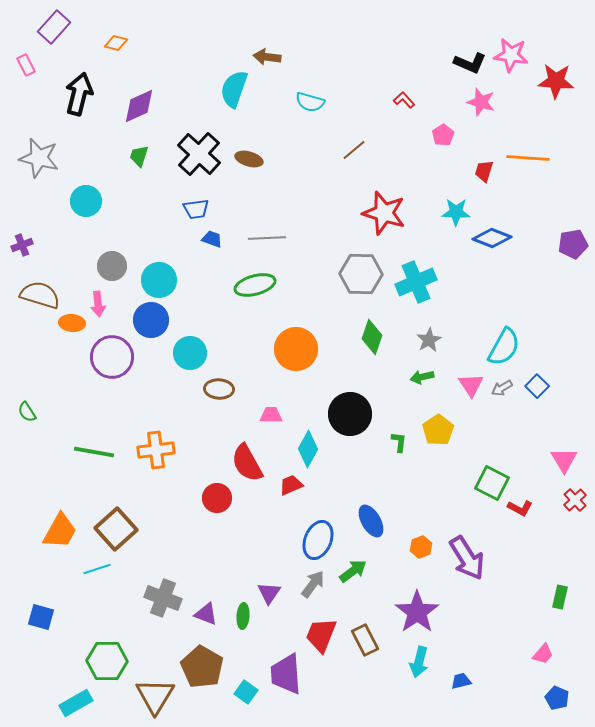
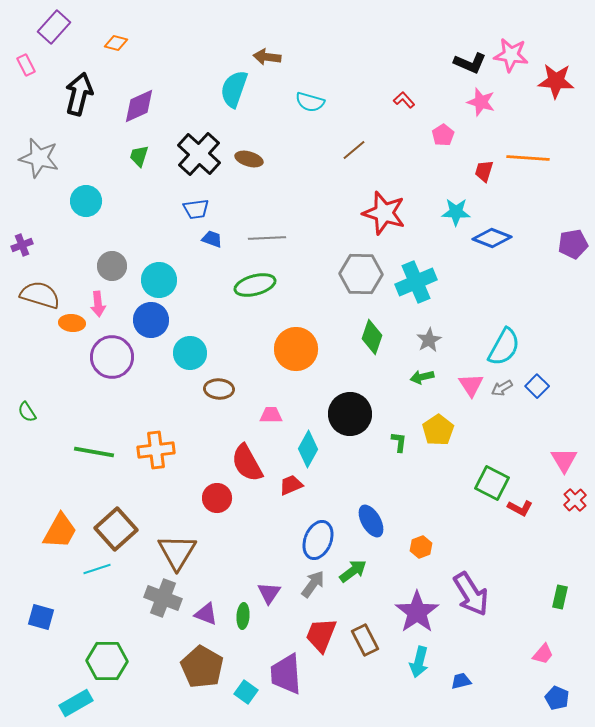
purple arrow at (467, 558): moved 4 px right, 36 px down
brown triangle at (155, 696): moved 22 px right, 144 px up
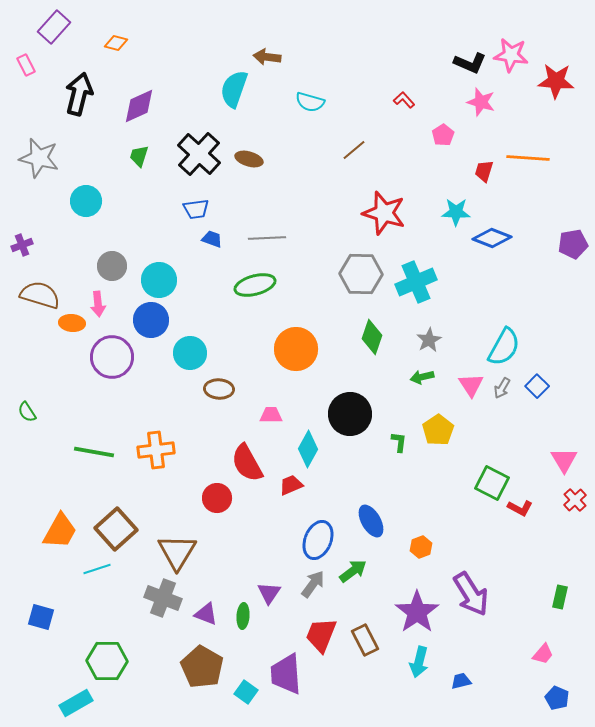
gray arrow at (502, 388): rotated 30 degrees counterclockwise
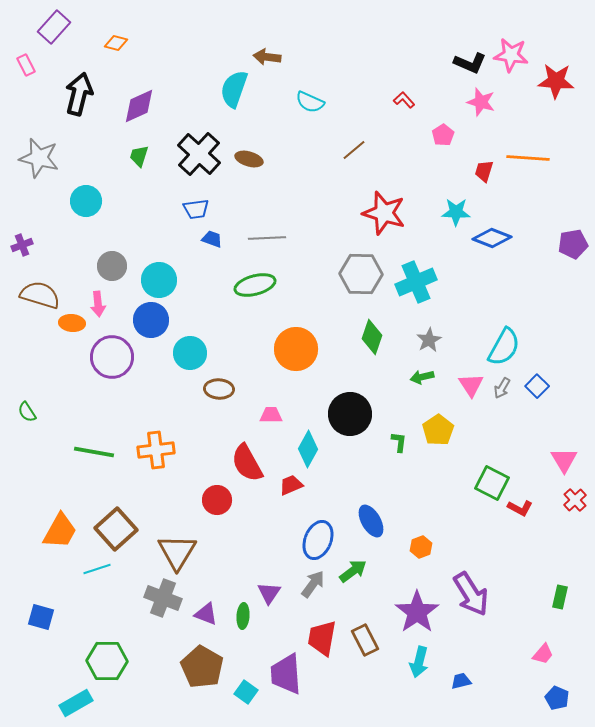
cyan semicircle at (310, 102): rotated 8 degrees clockwise
red circle at (217, 498): moved 2 px down
red trapezoid at (321, 635): moved 1 px right, 3 px down; rotated 12 degrees counterclockwise
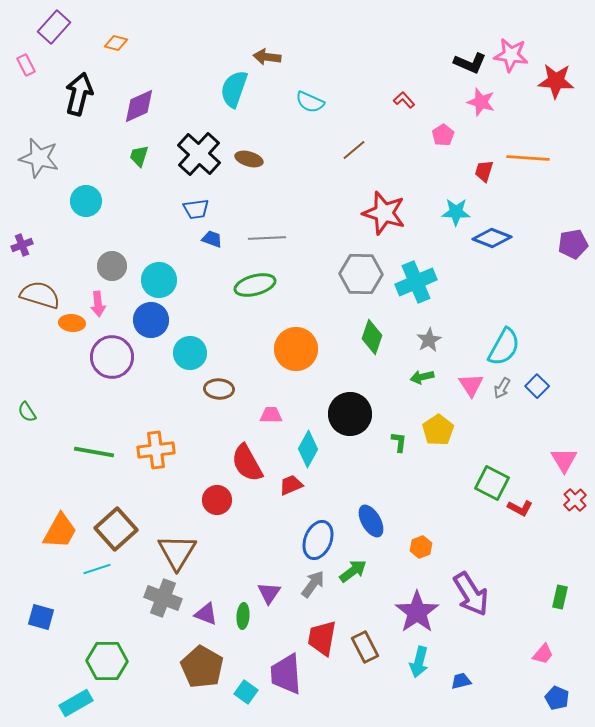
brown rectangle at (365, 640): moved 7 px down
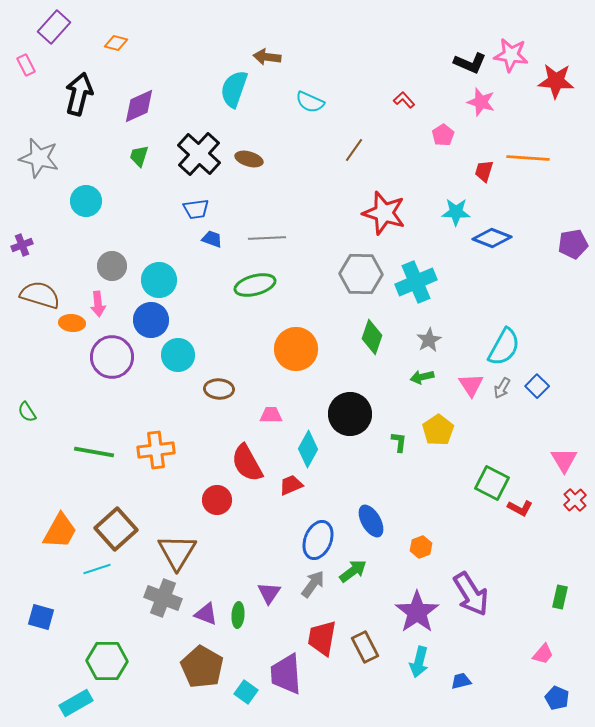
brown line at (354, 150): rotated 15 degrees counterclockwise
cyan circle at (190, 353): moved 12 px left, 2 px down
green ellipse at (243, 616): moved 5 px left, 1 px up
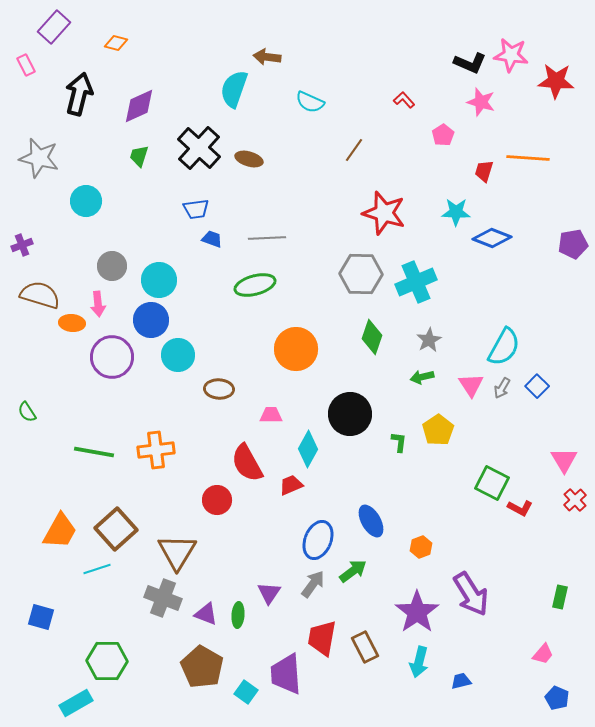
black cross at (199, 154): moved 6 px up
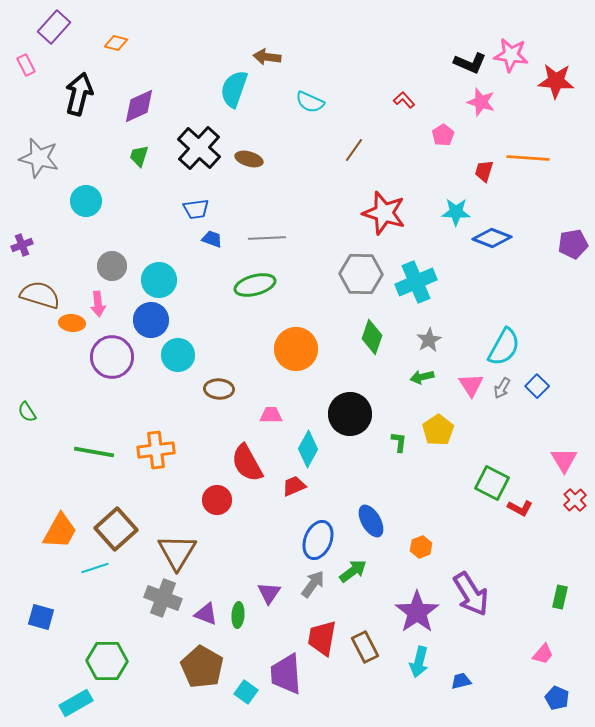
red trapezoid at (291, 485): moved 3 px right, 1 px down
cyan line at (97, 569): moved 2 px left, 1 px up
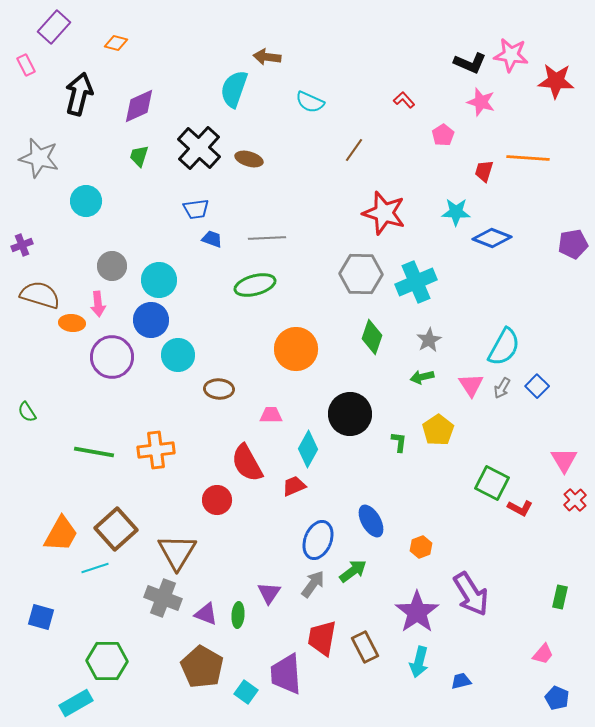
orange trapezoid at (60, 531): moved 1 px right, 3 px down
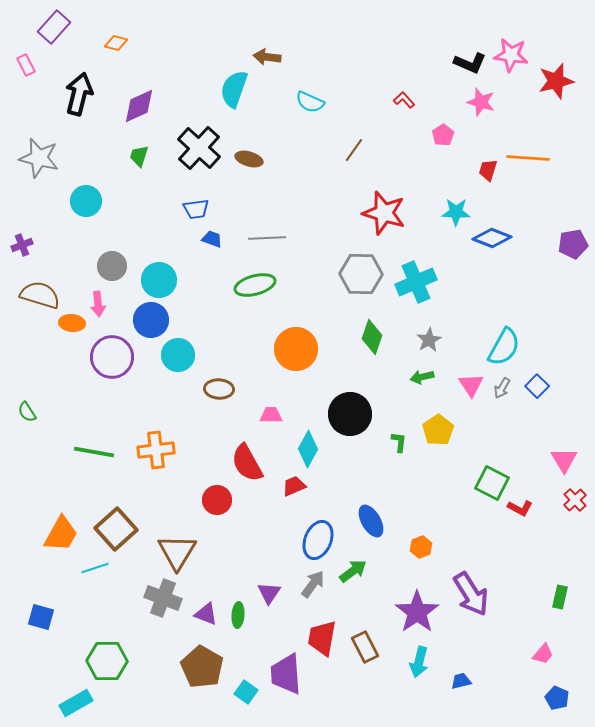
red star at (556, 81): rotated 18 degrees counterclockwise
red trapezoid at (484, 171): moved 4 px right, 1 px up
